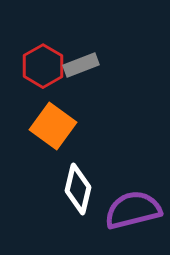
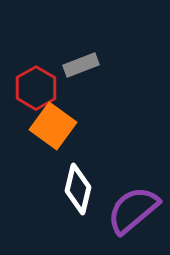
red hexagon: moved 7 px left, 22 px down
purple semicircle: rotated 26 degrees counterclockwise
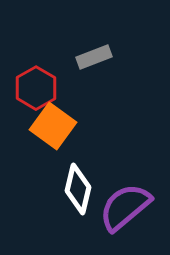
gray rectangle: moved 13 px right, 8 px up
purple semicircle: moved 8 px left, 3 px up
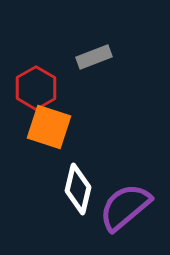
orange square: moved 4 px left, 1 px down; rotated 18 degrees counterclockwise
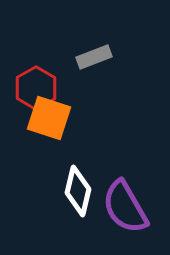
orange square: moved 9 px up
white diamond: moved 2 px down
purple semicircle: rotated 80 degrees counterclockwise
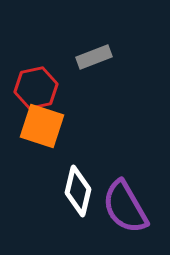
red hexagon: rotated 18 degrees clockwise
orange square: moved 7 px left, 8 px down
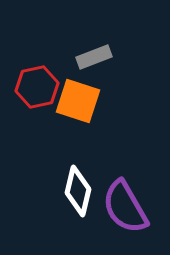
red hexagon: moved 1 px right, 1 px up
orange square: moved 36 px right, 25 px up
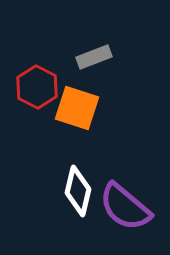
red hexagon: rotated 21 degrees counterclockwise
orange square: moved 1 px left, 7 px down
purple semicircle: rotated 20 degrees counterclockwise
